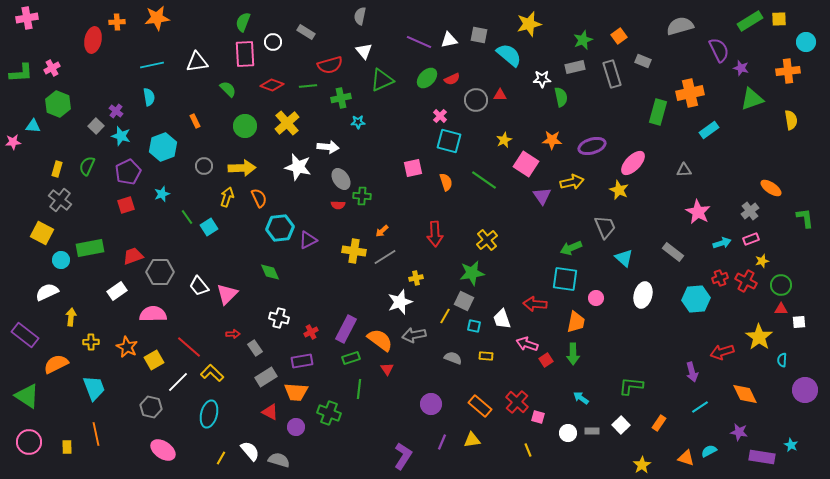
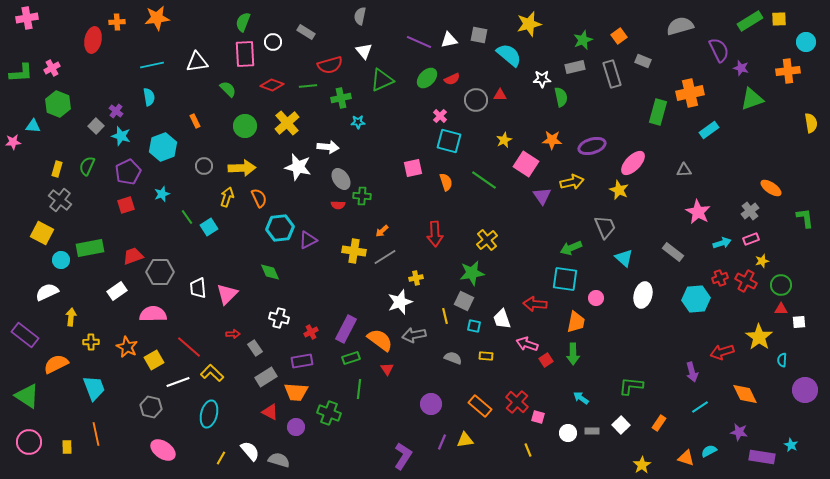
yellow semicircle at (791, 120): moved 20 px right, 3 px down
white trapezoid at (199, 286): moved 1 px left, 2 px down; rotated 35 degrees clockwise
yellow line at (445, 316): rotated 42 degrees counterclockwise
white line at (178, 382): rotated 25 degrees clockwise
yellow triangle at (472, 440): moved 7 px left
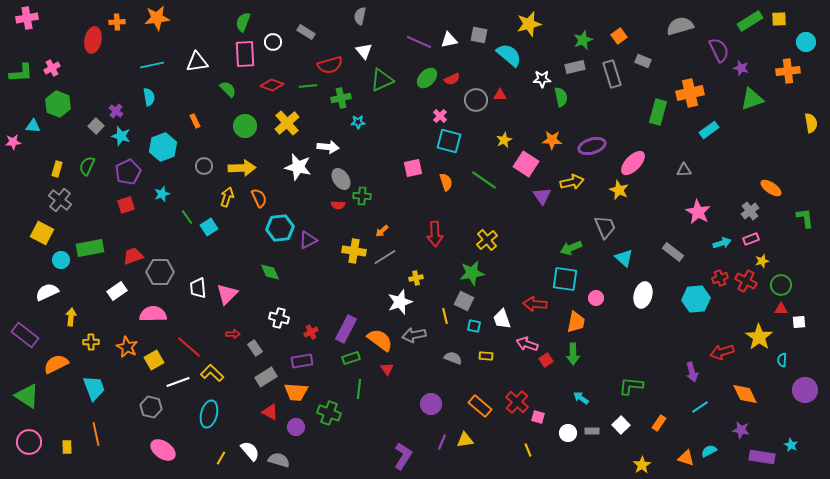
purple star at (739, 432): moved 2 px right, 2 px up
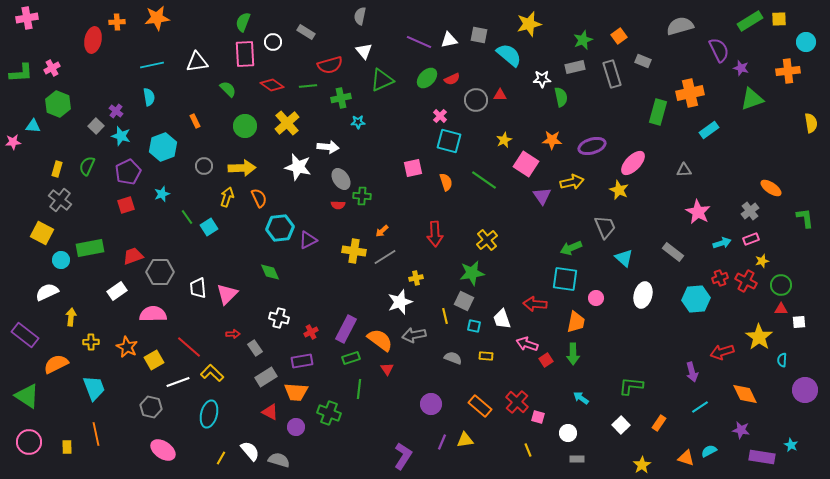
red diamond at (272, 85): rotated 15 degrees clockwise
gray rectangle at (592, 431): moved 15 px left, 28 px down
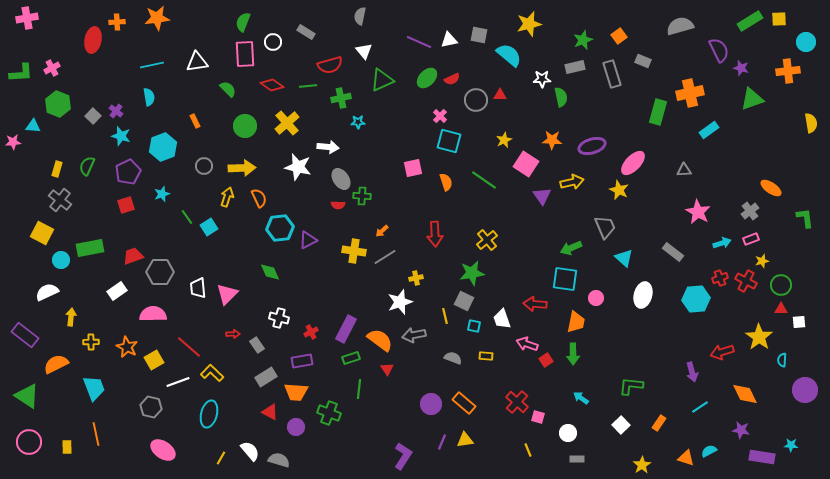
gray square at (96, 126): moved 3 px left, 10 px up
gray rectangle at (255, 348): moved 2 px right, 3 px up
orange rectangle at (480, 406): moved 16 px left, 3 px up
cyan star at (791, 445): rotated 24 degrees counterclockwise
